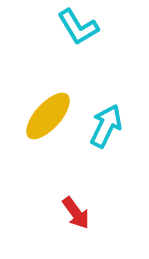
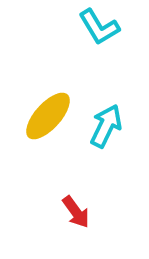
cyan L-shape: moved 21 px right
red arrow: moved 1 px up
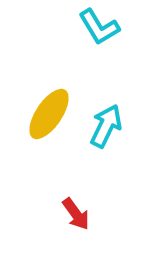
yellow ellipse: moved 1 px right, 2 px up; rotated 8 degrees counterclockwise
red arrow: moved 2 px down
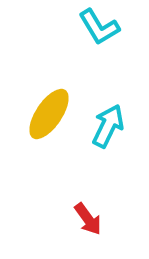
cyan arrow: moved 2 px right
red arrow: moved 12 px right, 5 px down
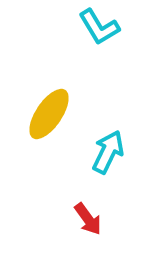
cyan arrow: moved 26 px down
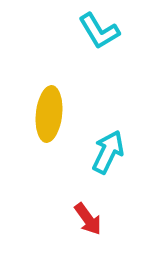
cyan L-shape: moved 4 px down
yellow ellipse: rotated 28 degrees counterclockwise
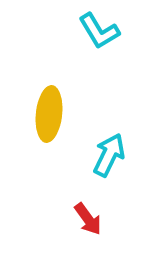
cyan arrow: moved 1 px right, 3 px down
